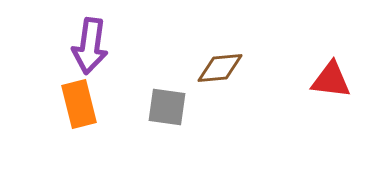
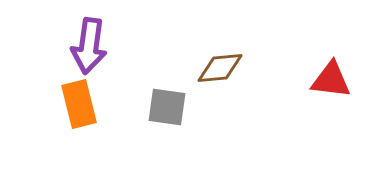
purple arrow: moved 1 px left
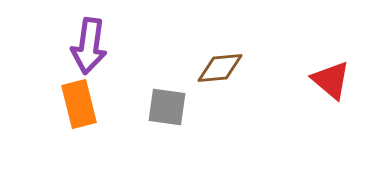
red triangle: rotated 33 degrees clockwise
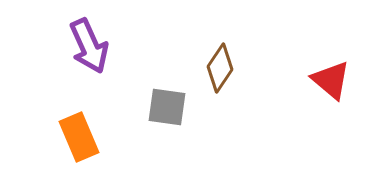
purple arrow: rotated 32 degrees counterclockwise
brown diamond: rotated 51 degrees counterclockwise
orange rectangle: moved 33 px down; rotated 9 degrees counterclockwise
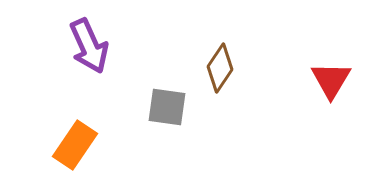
red triangle: rotated 21 degrees clockwise
orange rectangle: moved 4 px left, 8 px down; rotated 57 degrees clockwise
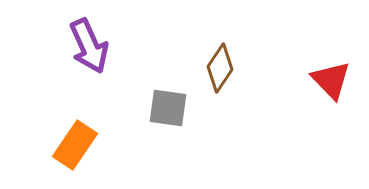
red triangle: rotated 15 degrees counterclockwise
gray square: moved 1 px right, 1 px down
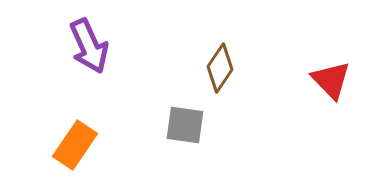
gray square: moved 17 px right, 17 px down
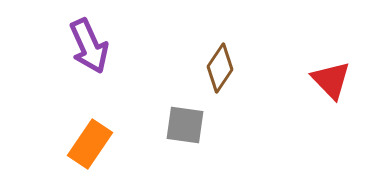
orange rectangle: moved 15 px right, 1 px up
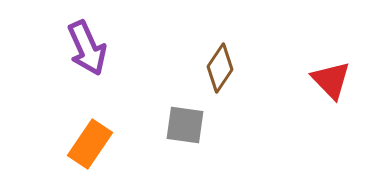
purple arrow: moved 2 px left, 2 px down
